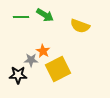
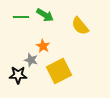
yellow semicircle: rotated 30 degrees clockwise
orange star: moved 5 px up
gray star: rotated 16 degrees clockwise
yellow square: moved 1 px right, 2 px down
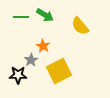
gray star: rotated 24 degrees clockwise
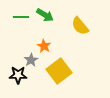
orange star: moved 1 px right
yellow square: rotated 10 degrees counterclockwise
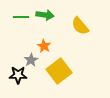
green arrow: rotated 24 degrees counterclockwise
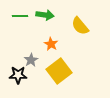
green line: moved 1 px left, 1 px up
orange star: moved 7 px right, 2 px up
